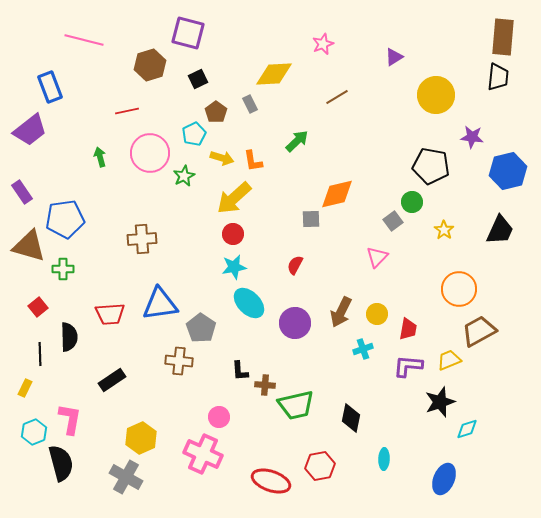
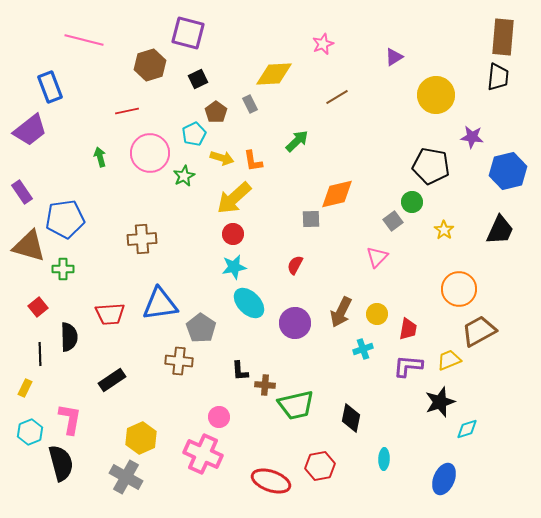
cyan hexagon at (34, 432): moved 4 px left
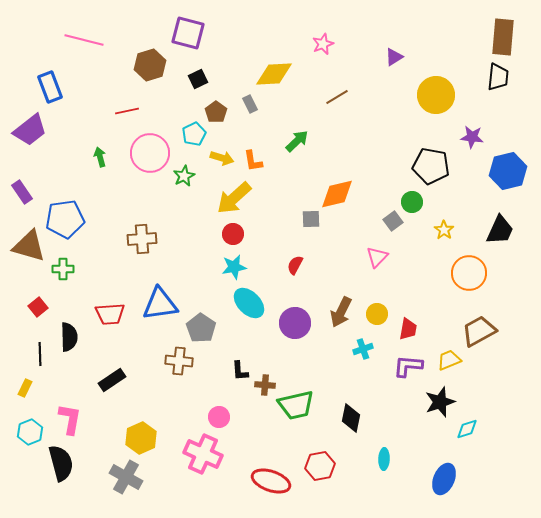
orange circle at (459, 289): moved 10 px right, 16 px up
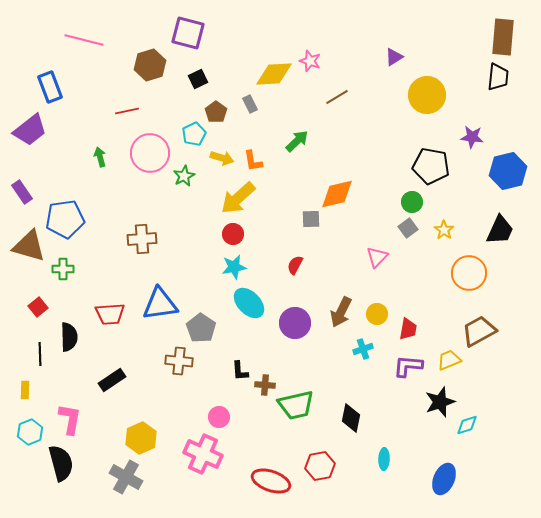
pink star at (323, 44): moved 13 px left, 17 px down; rotated 30 degrees counterclockwise
yellow circle at (436, 95): moved 9 px left
yellow arrow at (234, 198): moved 4 px right
gray square at (393, 221): moved 15 px right, 7 px down
yellow rectangle at (25, 388): moved 2 px down; rotated 24 degrees counterclockwise
cyan diamond at (467, 429): moved 4 px up
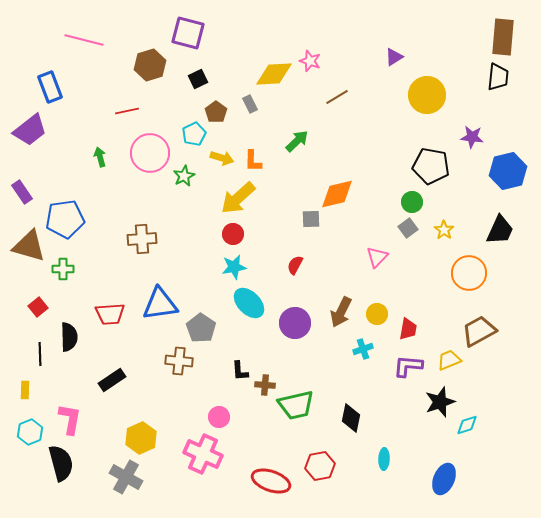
orange L-shape at (253, 161): rotated 10 degrees clockwise
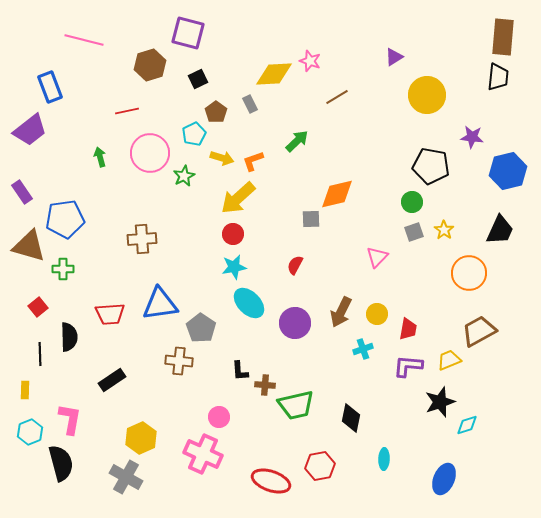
orange L-shape at (253, 161): rotated 70 degrees clockwise
gray square at (408, 228): moved 6 px right, 4 px down; rotated 18 degrees clockwise
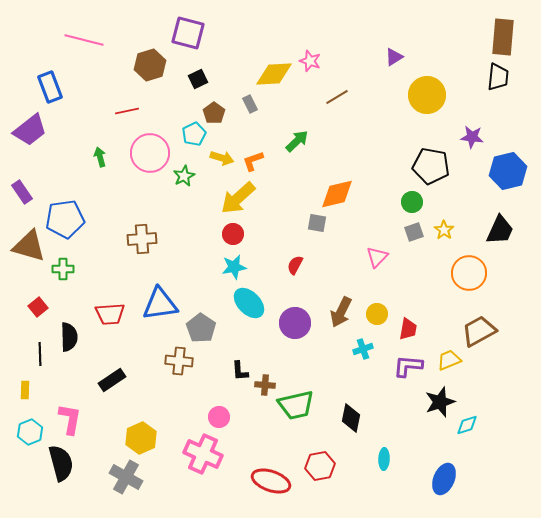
brown pentagon at (216, 112): moved 2 px left, 1 px down
gray square at (311, 219): moved 6 px right, 4 px down; rotated 12 degrees clockwise
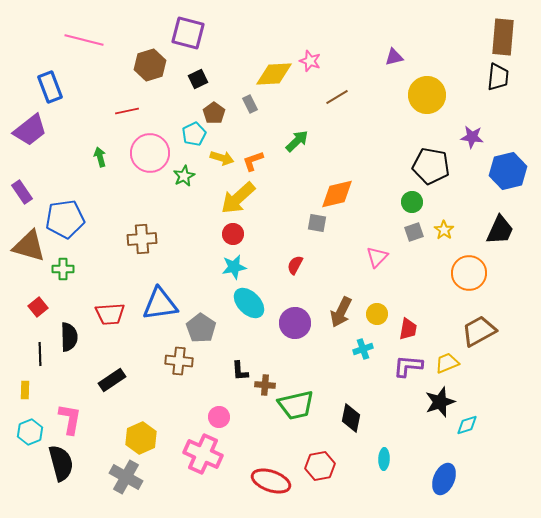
purple triangle at (394, 57): rotated 18 degrees clockwise
yellow trapezoid at (449, 360): moved 2 px left, 3 px down
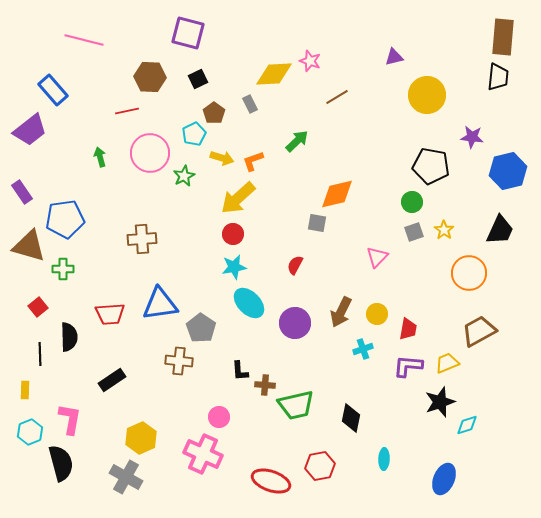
brown hexagon at (150, 65): moved 12 px down; rotated 20 degrees clockwise
blue rectangle at (50, 87): moved 3 px right, 3 px down; rotated 20 degrees counterclockwise
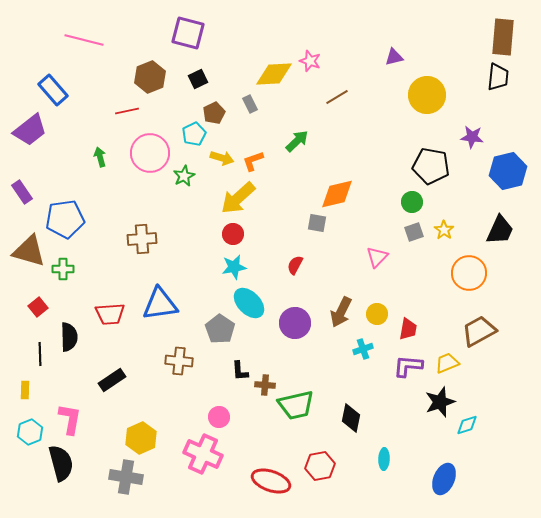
brown hexagon at (150, 77): rotated 24 degrees counterclockwise
brown pentagon at (214, 113): rotated 10 degrees clockwise
brown triangle at (29, 246): moved 5 px down
gray pentagon at (201, 328): moved 19 px right, 1 px down
gray cross at (126, 477): rotated 20 degrees counterclockwise
